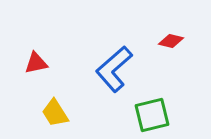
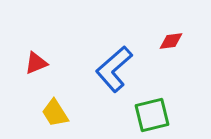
red diamond: rotated 20 degrees counterclockwise
red triangle: rotated 10 degrees counterclockwise
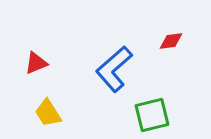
yellow trapezoid: moved 7 px left
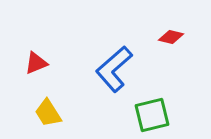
red diamond: moved 4 px up; rotated 20 degrees clockwise
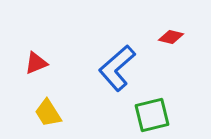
blue L-shape: moved 3 px right, 1 px up
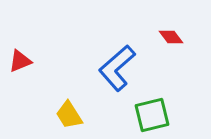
red diamond: rotated 40 degrees clockwise
red triangle: moved 16 px left, 2 px up
yellow trapezoid: moved 21 px right, 2 px down
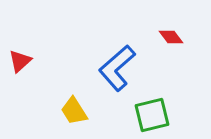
red triangle: rotated 20 degrees counterclockwise
yellow trapezoid: moved 5 px right, 4 px up
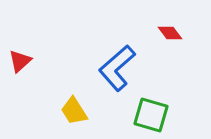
red diamond: moved 1 px left, 4 px up
green square: moved 1 px left; rotated 30 degrees clockwise
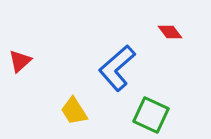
red diamond: moved 1 px up
green square: rotated 9 degrees clockwise
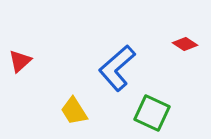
red diamond: moved 15 px right, 12 px down; rotated 20 degrees counterclockwise
green square: moved 1 px right, 2 px up
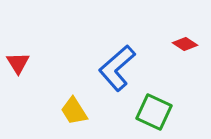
red triangle: moved 2 px left, 2 px down; rotated 20 degrees counterclockwise
green square: moved 2 px right, 1 px up
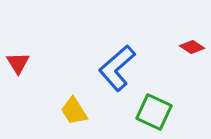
red diamond: moved 7 px right, 3 px down
